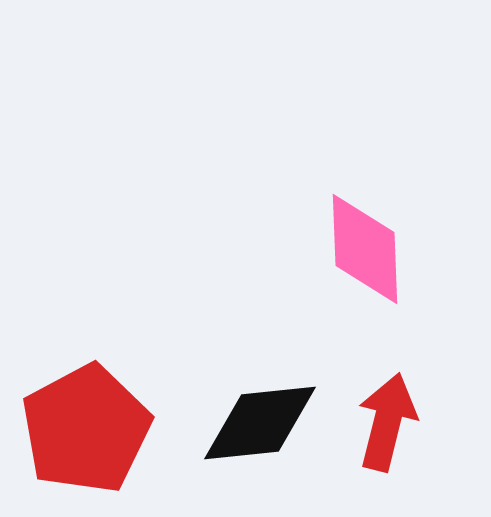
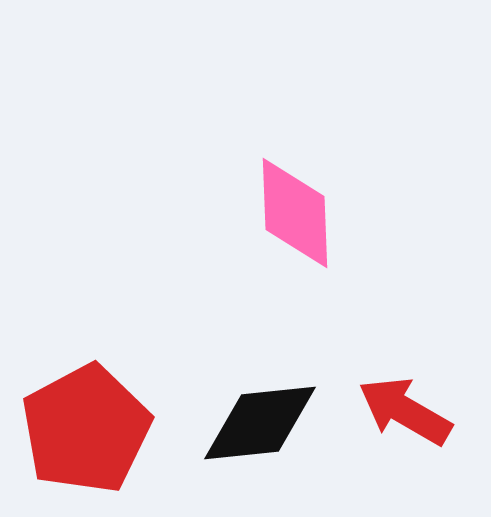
pink diamond: moved 70 px left, 36 px up
red arrow: moved 18 px right, 11 px up; rotated 74 degrees counterclockwise
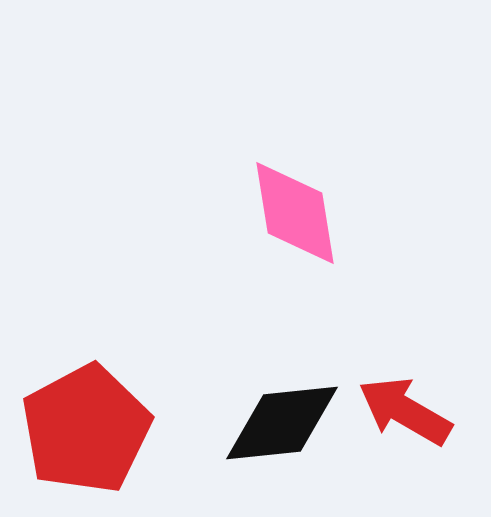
pink diamond: rotated 7 degrees counterclockwise
black diamond: moved 22 px right
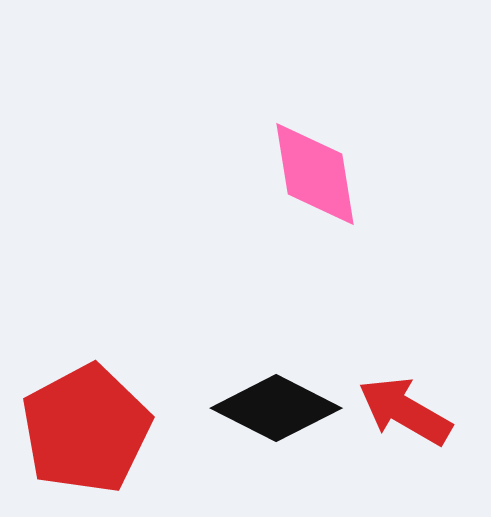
pink diamond: moved 20 px right, 39 px up
black diamond: moved 6 px left, 15 px up; rotated 33 degrees clockwise
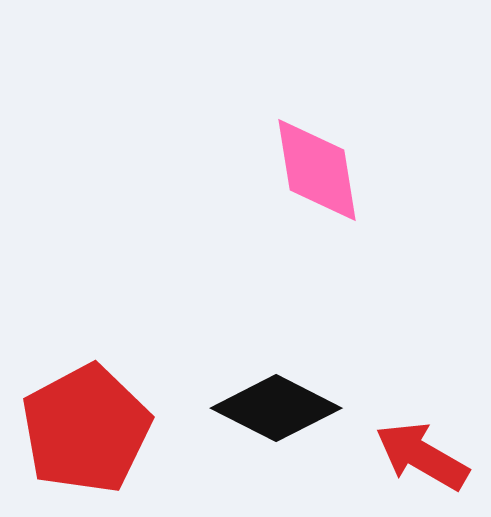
pink diamond: moved 2 px right, 4 px up
red arrow: moved 17 px right, 45 px down
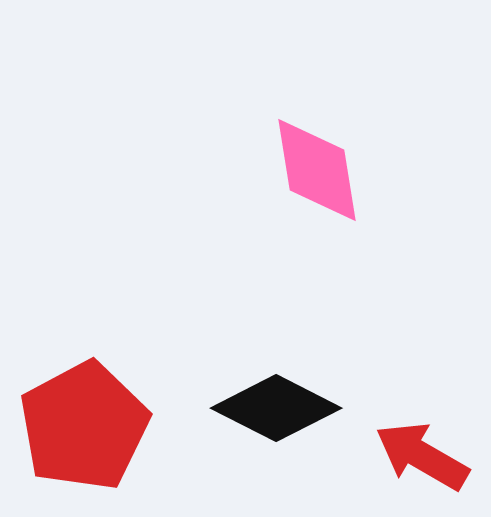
red pentagon: moved 2 px left, 3 px up
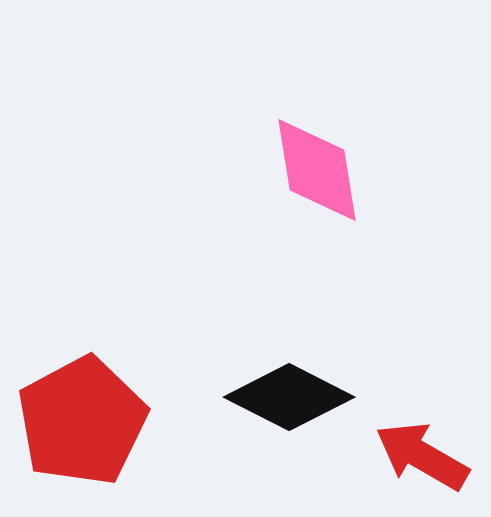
black diamond: moved 13 px right, 11 px up
red pentagon: moved 2 px left, 5 px up
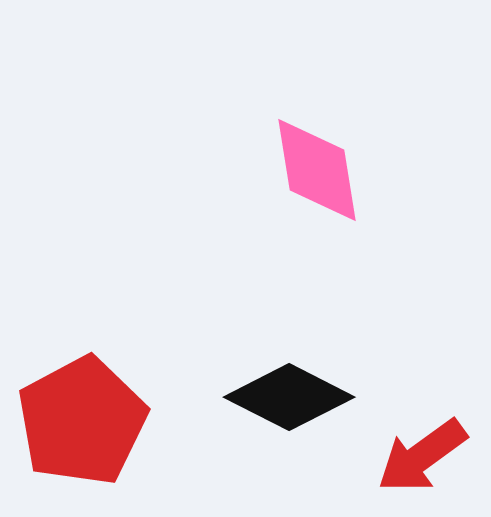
red arrow: rotated 66 degrees counterclockwise
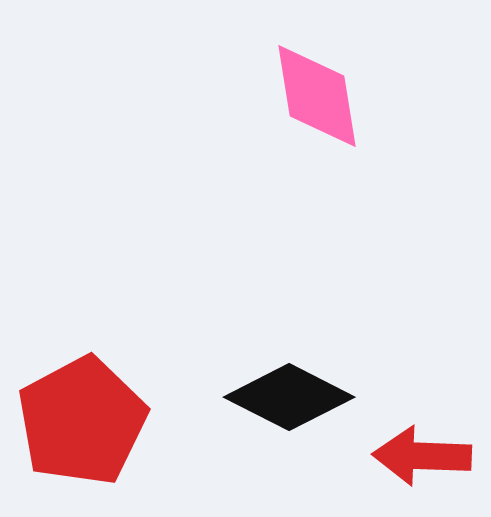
pink diamond: moved 74 px up
red arrow: rotated 38 degrees clockwise
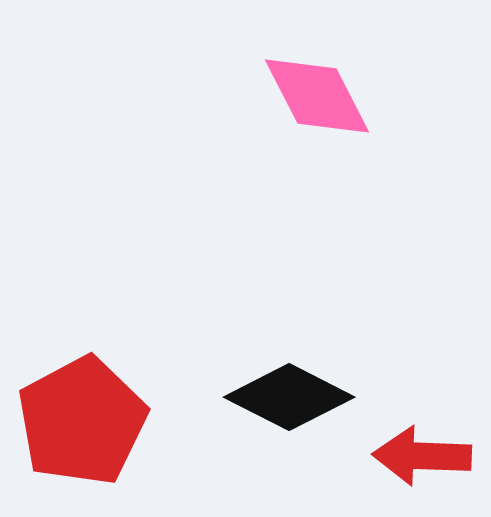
pink diamond: rotated 18 degrees counterclockwise
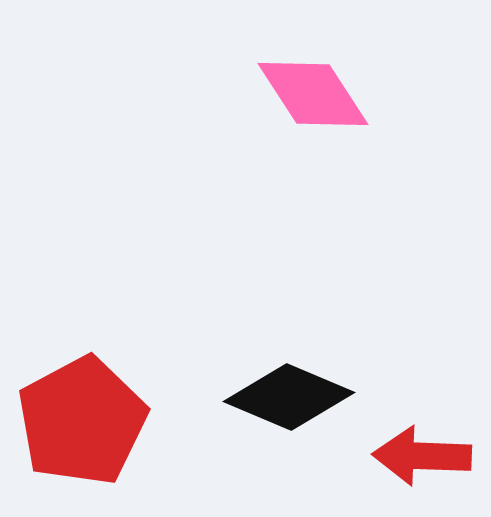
pink diamond: moved 4 px left, 2 px up; rotated 6 degrees counterclockwise
black diamond: rotated 4 degrees counterclockwise
